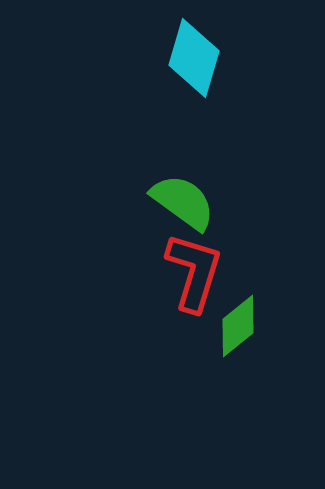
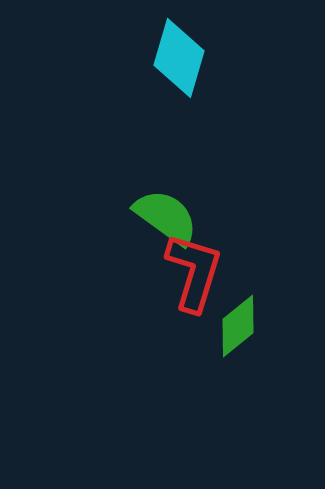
cyan diamond: moved 15 px left
green semicircle: moved 17 px left, 15 px down
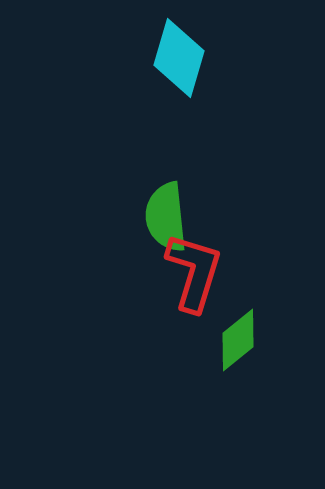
green semicircle: rotated 132 degrees counterclockwise
green diamond: moved 14 px down
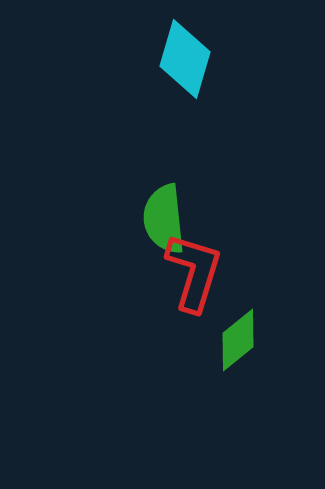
cyan diamond: moved 6 px right, 1 px down
green semicircle: moved 2 px left, 2 px down
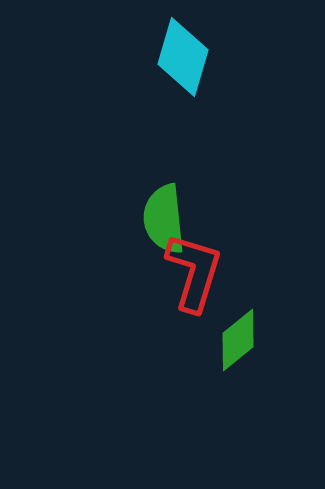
cyan diamond: moved 2 px left, 2 px up
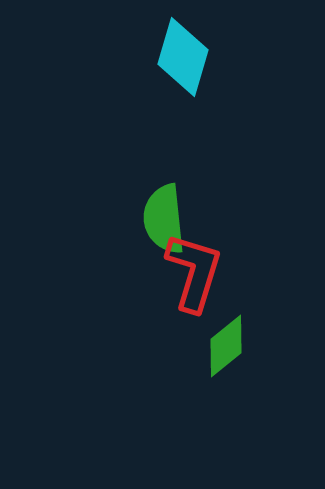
green diamond: moved 12 px left, 6 px down
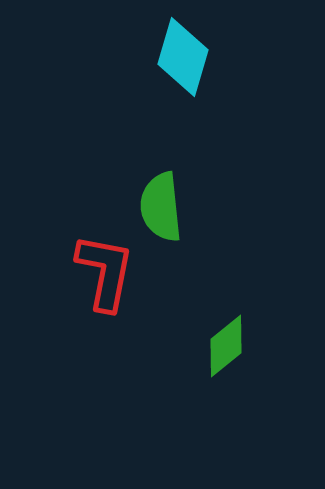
green semicircle: moved 3 px left, 12 px up
red L-shape: moved 89 px left; rotated 6 degrees counterclockwise
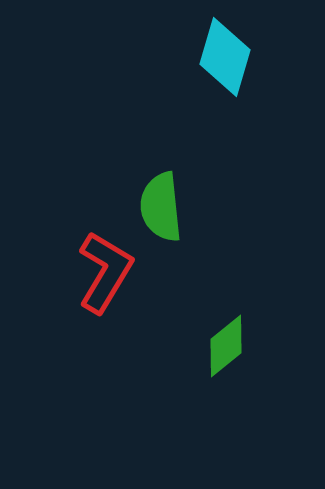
cyan diamond: moved 42 px right
red L-shape: rotated 20 degrees clockwise
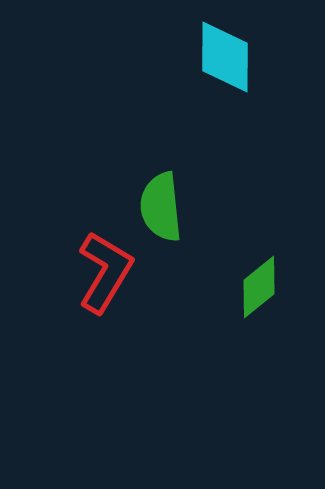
cyan diamond: rotated 16 degrees counterclockwise
green diamond: moved 33 px right, 59 px up
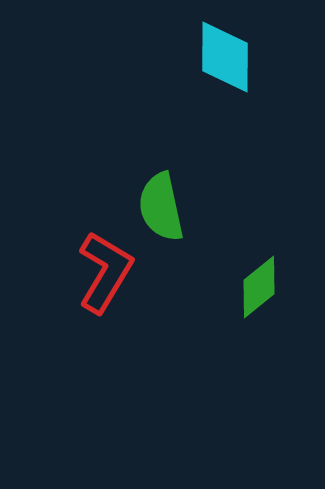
green semicircle: rotated 6 degrees counterclockwise
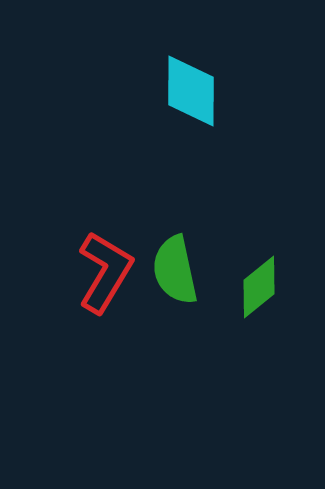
cyan diamond: moved 34 px left, 34 px down
green semicircle: moved 14 px right, 63 px down
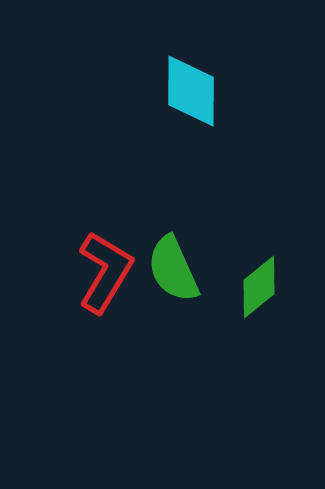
green semicircle: moved 2 px left, 1 px up; rotated 12 degrees counterclockwise
